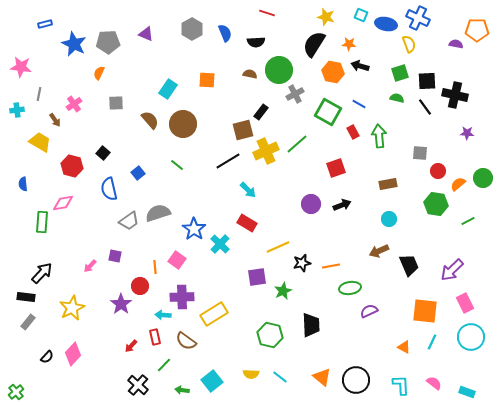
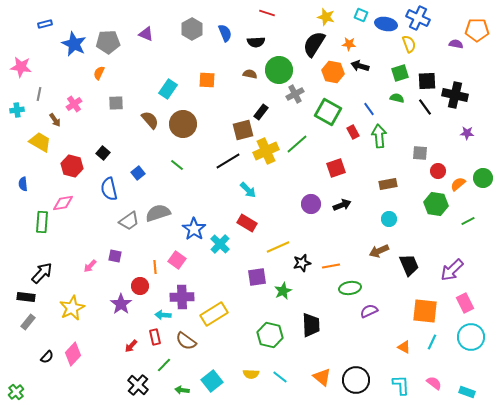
blue line at (359, 104): moved 10 px right, 5 px down; rotated 24 degrees clockwise
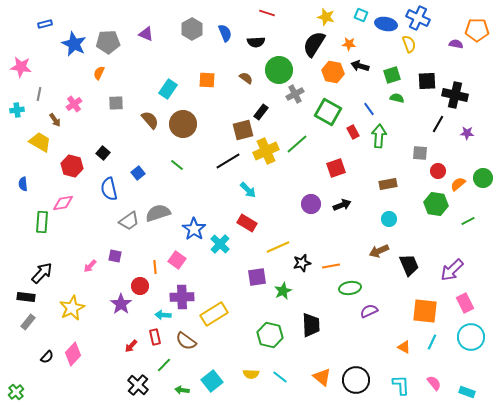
green square at (400, 73): moved 8 px left, 2 px down
brown semicircle at (250, 74): moved 4 px left, 4 px down; rotated 24 degrees clockwise
black line at (425, 107): moved 13 px right, 17 px down; rotated 66 degrees clockwise
green arrow at (379, 136): rotated 10 degrees clockwise
pink semicircle at (434, 383): rotated 14 degrees clockwise
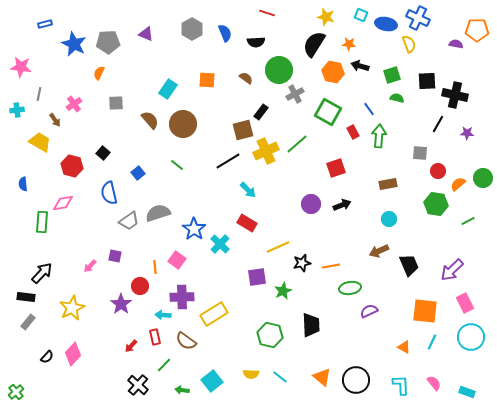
blue semicircle at (109, 189): moved 4 px down
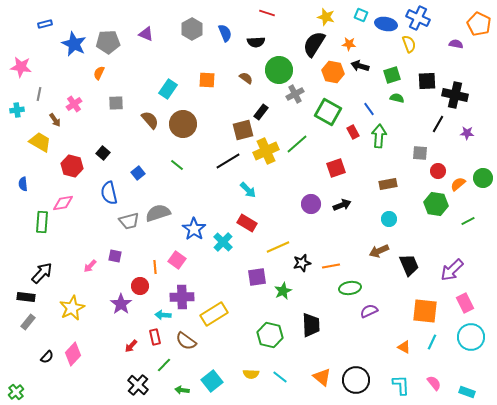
orange pentagon at (477, 30): moved 2 px right, 6 px up; rotated 25 degrees clockwise
gray trapezoid at (129, 221): rotated 20 degrees clockwise
cyan cross at (220, 244): moved 3 px right, 2 px up
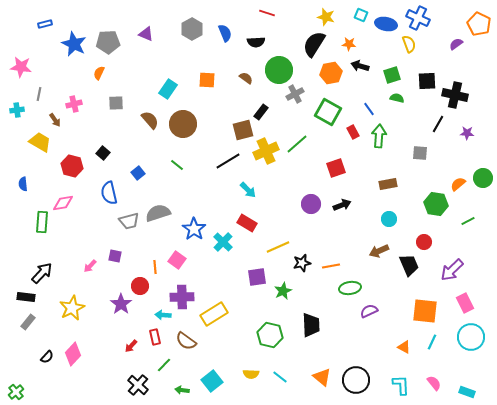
purple semicircle at (456, 44): rotated 48 degrees counterclockwise
orange hexagon at (333, 72): moved 2 px left, 1 px down; rotated 20 degrees counterclockwise
pink cross at (74, 104): rotated 21 degrees clockwise
red circle at (438, 171): moved 14 px left, 71 px down
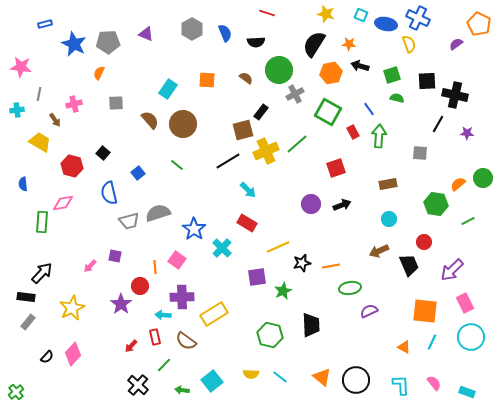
yellow star at (326, 17): moved 3 px up
cyan cross at (223, 242): moved 1 px left, 6 px down
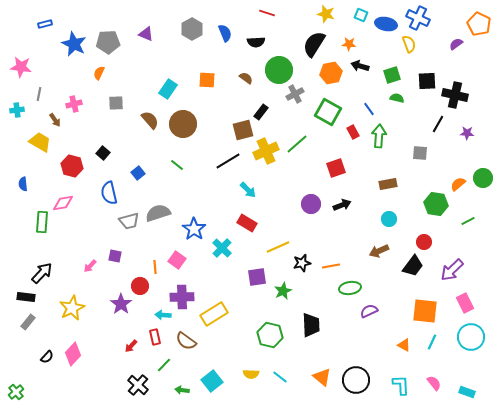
black trapezoid at (409, 265): moved 4 px right, 1 px down; rotated 60 degrees clockwise
orange triangle at (404, 347): moved 2 px up
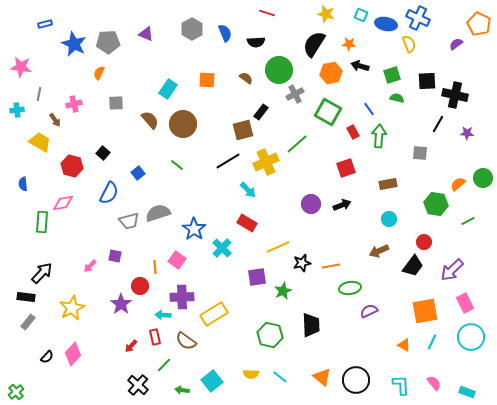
yellow cross at (266, 151): moved 11 px down
red square at (336, 168): moved 10 px right
blue semicircle at (109, 193): rotated 140 degrees counterclockwise
orange square at (425, 311): rotated 16 degrees counterclockwise
